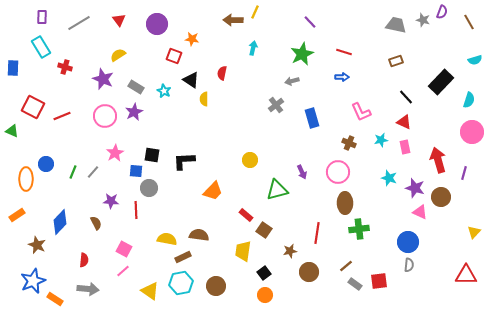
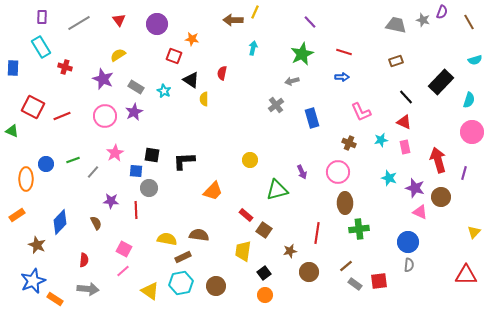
green line at (73, 172): moved 12 px up; rotated 48 degrees clockwise
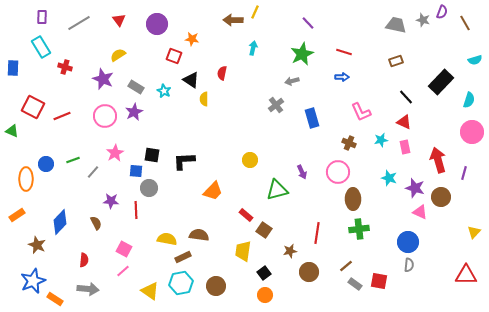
purple line at (310, 22): moved 2 px left, 1 px down
brown line at (469, 22): moved 4 px left, 1 px down
brown ellipse at (345, 203): moved 8 px right, 4 px up
red square at (379, 281): rotated 18 degrees clockwise
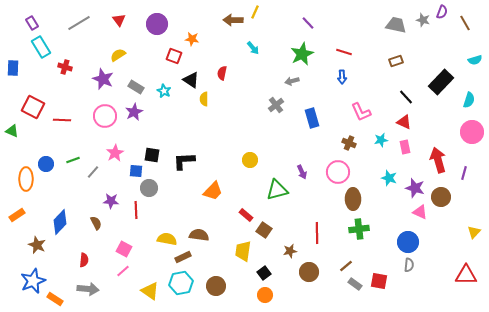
purple rectangle at (42, 17): moved 10 px left, 6 px down; rotated 32 degrees counterclockwise
cyan arrow at (253, 48): rotated 128 degrees clockwise
blue arrow at (342, 77): rotated 88 degrees clockwise
red line at (62, 116): moved 4 px down; rotated 24 degrees clockwise
red line at (317, 233): rotated 10 degrees counterclockwise
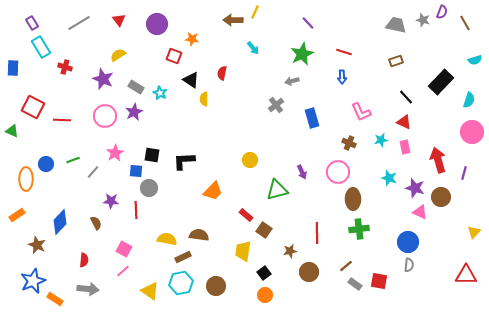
cyan star at (164, 91): moved 4 px left, 2 px down
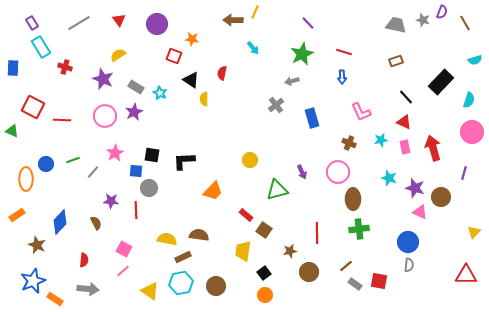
red arrow at (438, 160): moved 5 px left, 12 px up
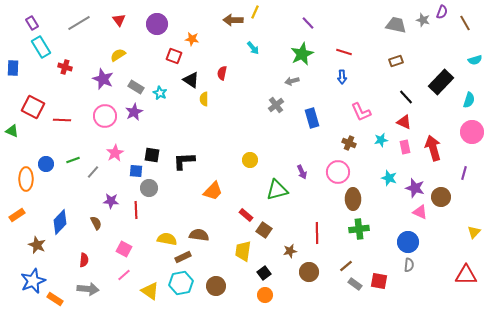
pink line at (123, 271): moved 1 px right, 4 px down
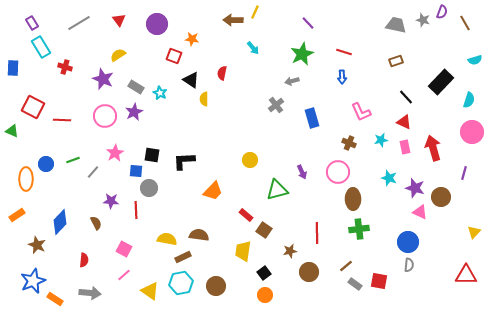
gray arrow at (88, 289): moved 2 px right, 4 px down
